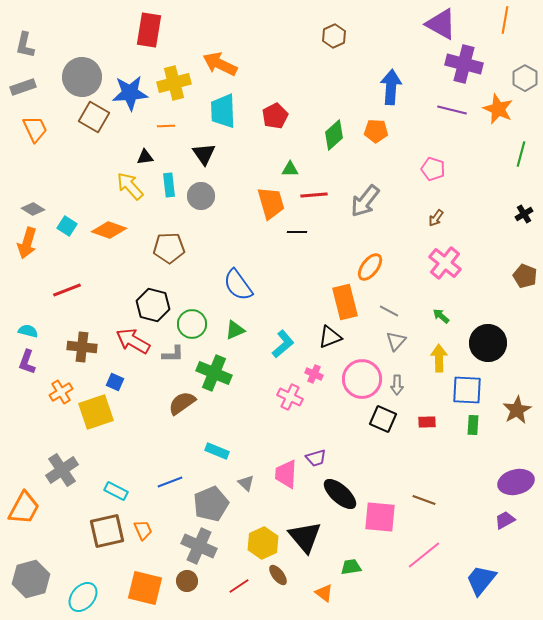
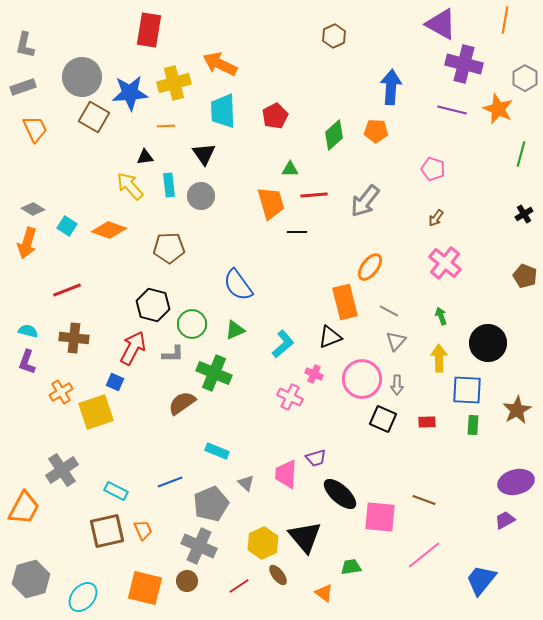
green arrow at (441, 316): rotated 30 degrees clockwise
red arrow at (133, 341): moved 7 px down; rotated 88 degrees clockwise
brown cross at (82, 347): moved 8 px left, 9 px up
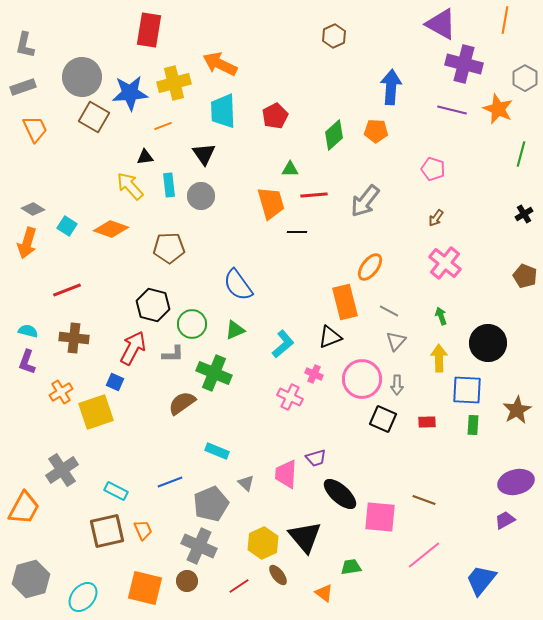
orange line at (166, 126): moved 3 px left; rotated 18 degrees counterclockwise
orange diamond at (109, 230): moved 2 px right, 1 px up
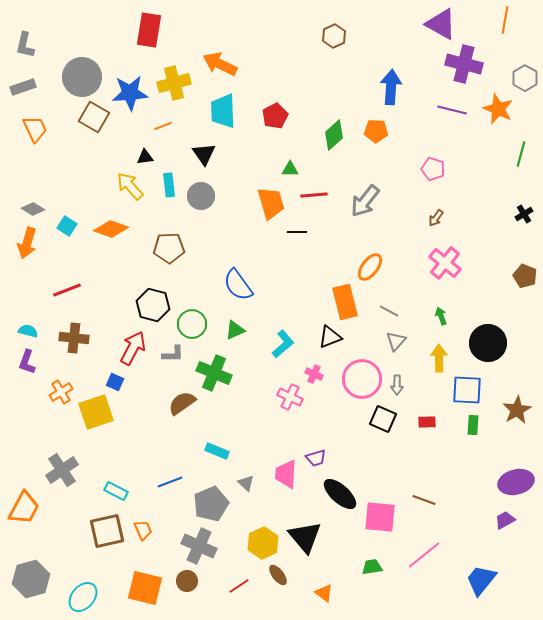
green trapezoid at (351, 567): moved 21 px right
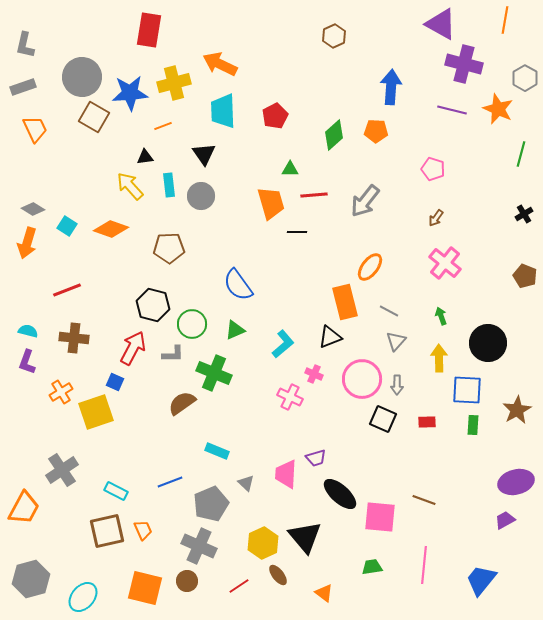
pink line at (424, 555): moved 10 px down; rotated 45 degrees counterclockwise
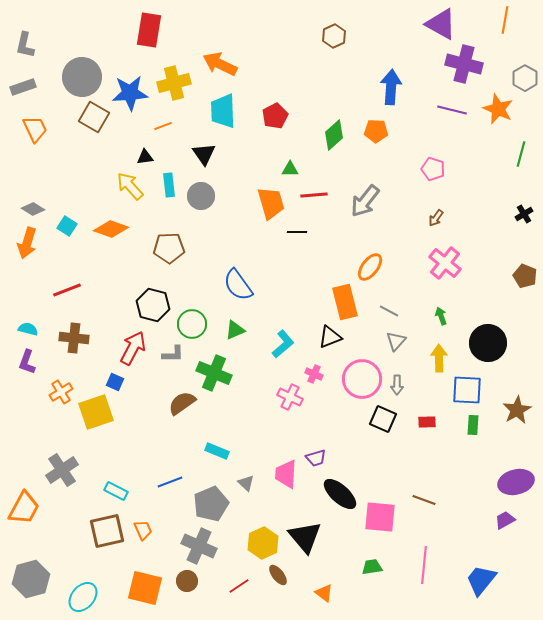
cyan semicircle at (28, 331): moved 2 px up
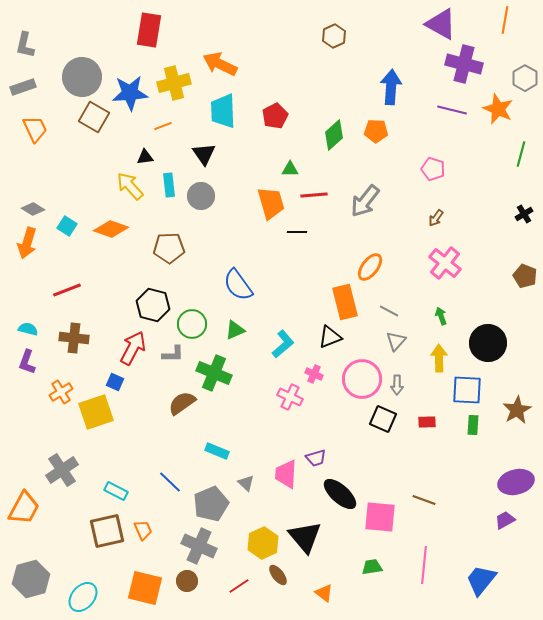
blue line at (170, 482): rotated 65 degrees clockwise
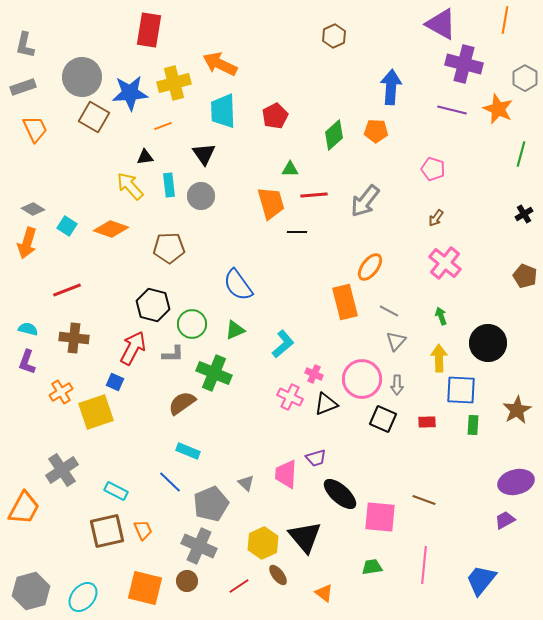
black triangle at (330, 337): moved 4 px left, 67 px down
blue square at (467, 390): moved 6 px left
cyan rectangle at (217, 451): moved 29 px left
gray hexagon at (31, 579): moved 12 px down
